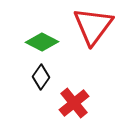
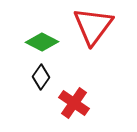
red cross: rotated 16 degrees counterclockwise
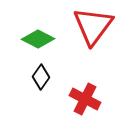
green diamond: moved 4 px left, 3 px up
red cross: moved 11 px right, 4 px up; rotated 8 degrees counterclockwise
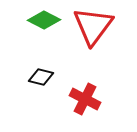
green diamond: moved 6 px right, 19 px up
black diamond: rotated 70 degrees clockwise
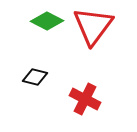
green diamond: moved 3 px right, 1 px down
black diamond: moved 6 px left
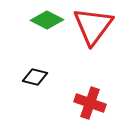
green diamond: moved 1 px up
red cross: moved 5 px right, 4 px down; rotated 8 degrees counterclockwise
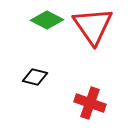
red triangle: rotated 12 degrees counterclockwise
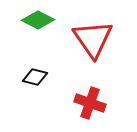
green diamond: moved 9 px left
red triangle: moved 13 px down
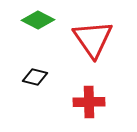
red cross: moved 1 px left, 1 px up; rotated 20 degrees counterclockwise
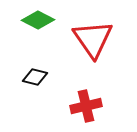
red cross: moved 3 px left, 4 px down; rotated 12 degrees counterclockwise
